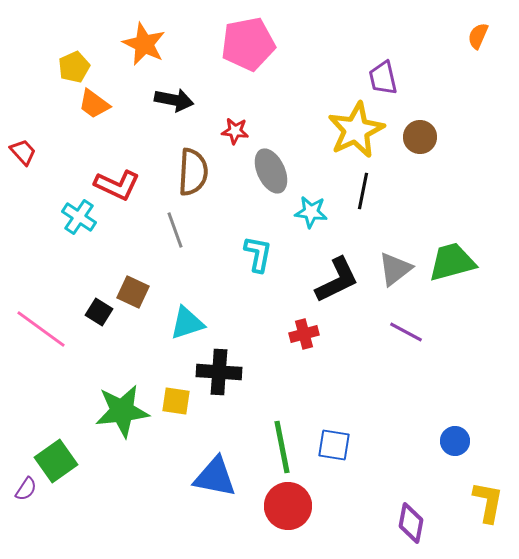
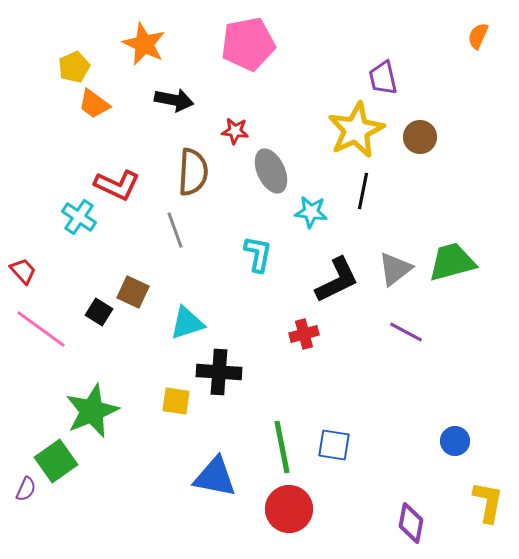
red trapezoid: moved 119 px down
green star: moved 30 px left; rotated 16 degrees counterclockwise
purple semicircle: rotated 10 degrees counterclockwise
red circle: moved 1 px right, 3 px down
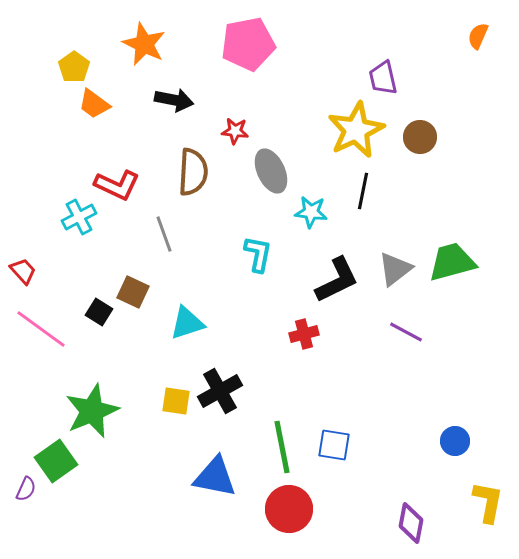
yellow pentagon: rotated 12 degrees counterclockwise
cyan cross: rotated 28 degrees clockwise
gray line: moved 11 px left, 4 px down
black cross: moved 1 px right, 19 px down; rotated 33 degrees counterclockwise
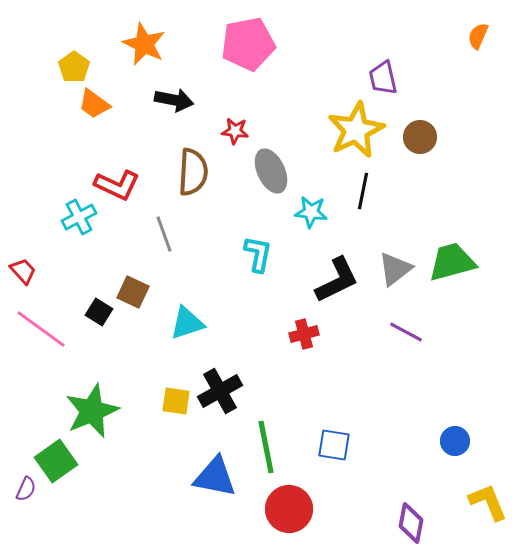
green line: moved 16 px left
yellow L-shape: rotated 33 degrees counterclockwise
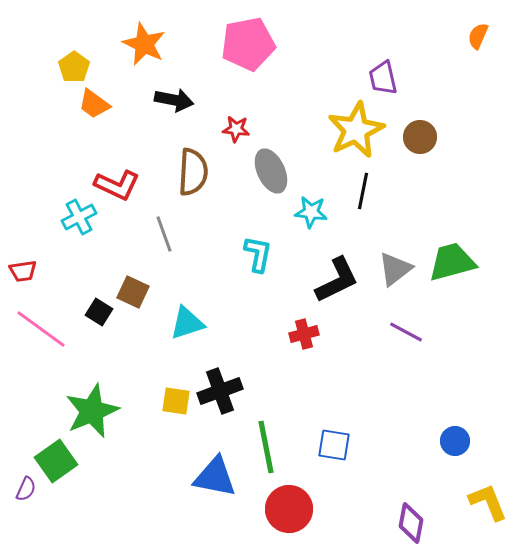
red star: moved 1 px right, 2 px up
red trapezoid: rotated 124 degrees clockwise
black cross: rotated 9 degrees clockwise
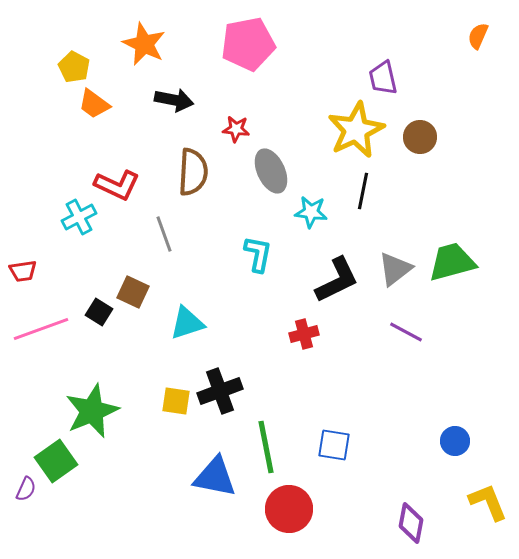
yellow pentagon: rotated 8 degrees counterclockwise
pink line: rotated 56 degrees counterclockwise
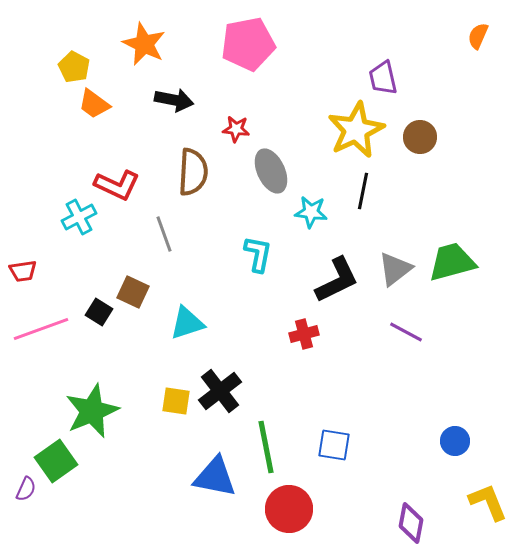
black cross: rotated 18 degrees counterclockwise
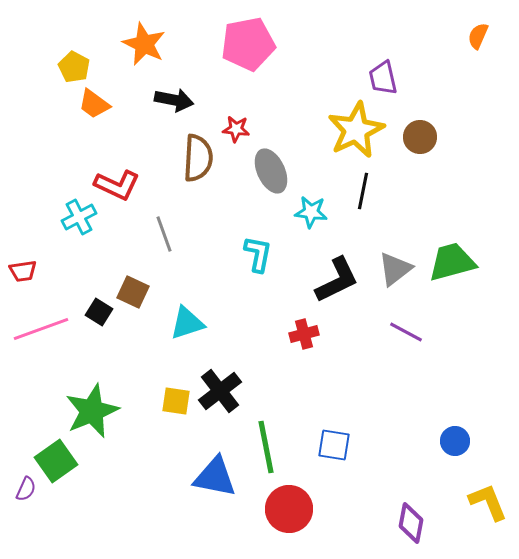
brown semicircle: moved 5 px right, 14 px up
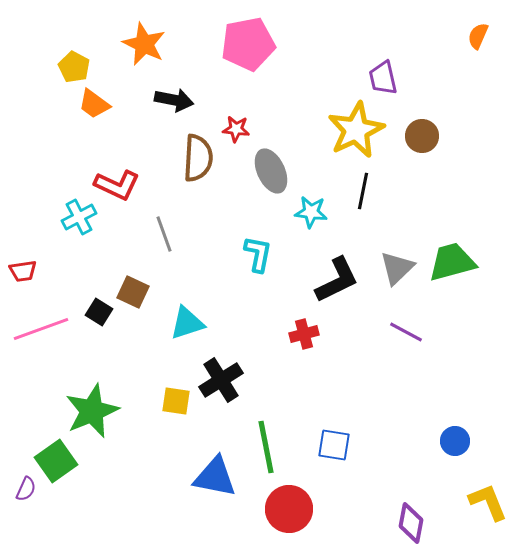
brown circle: moved 2 px right, 1 px up
gray triangle: moved 2 px right, 1 px up; rotated 6 degrees counterclockwise
black cross: moved 1 px right, 11 px up; rotated 6 degrees clockwise
